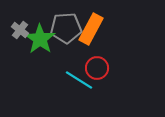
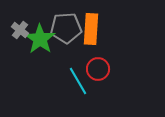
orange rectangle: rotated 24 degrees counterclockwise
red circle: moved 1 px right, 1 px down
cyan line: moved 1 px left, 1 px down; rotated 28 degrees clockwise
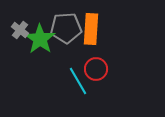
red circle: moved 2 px left
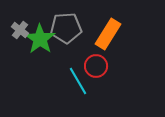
orange rectangle: moved 17 px right, 5 px down; rotated 28 degrees clockwise
red circle: moved 3 px up
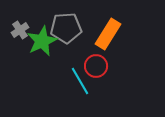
gray cross: rotated 18 degrees clockwise
green star: moved 2 px right, 2 px down; rotated 12 degrees clockwise
cyan line: moved 2 px right
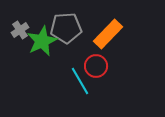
orange rectangle: rotated 12 degrees clockwise
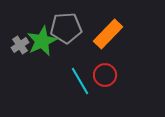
gray cross: moved 15 px down
red circle: moved 9 px right, 9 px down
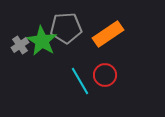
orange rectangle: rotated 12 degrees clockwise
green star: rotated 16 degrees counterclockwise
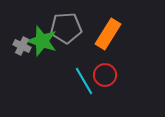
orange rectangle: rotated 24 degrees counterclockwise
green star: rotated 12 degrees counterclockwise
gray cross: moved 2 px right, 1 px down; rotated 30 degrees counterclockwise
cyan line: moved 4 px right
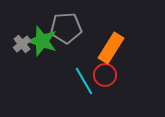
orange rectangle: moved 3 px right, 14 px down
gray cross: moved 2 px up; rotated 24 degrees clockwise
